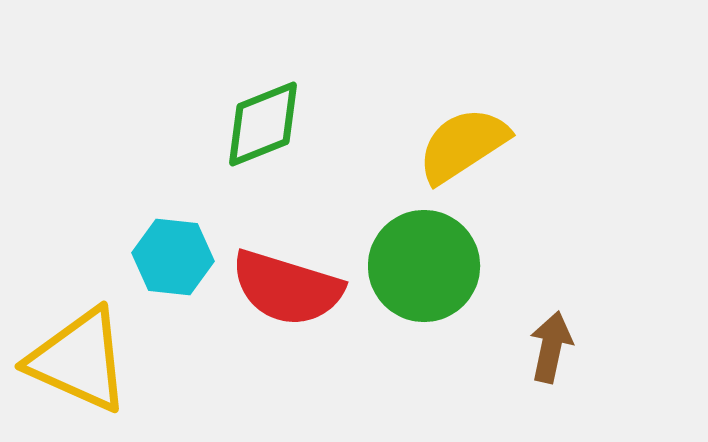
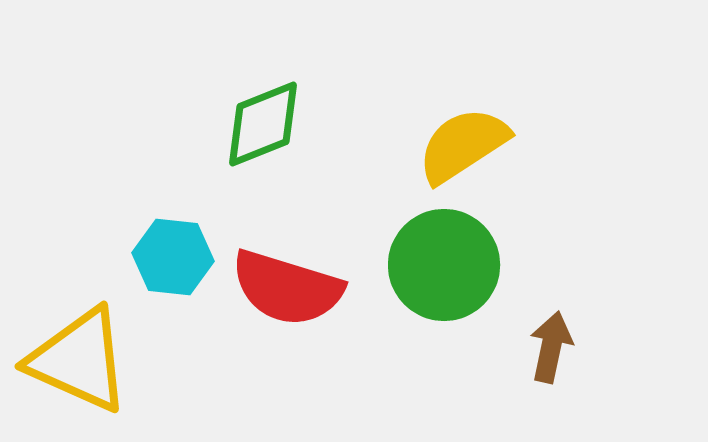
green circle: moved 20 px right, 1 px up
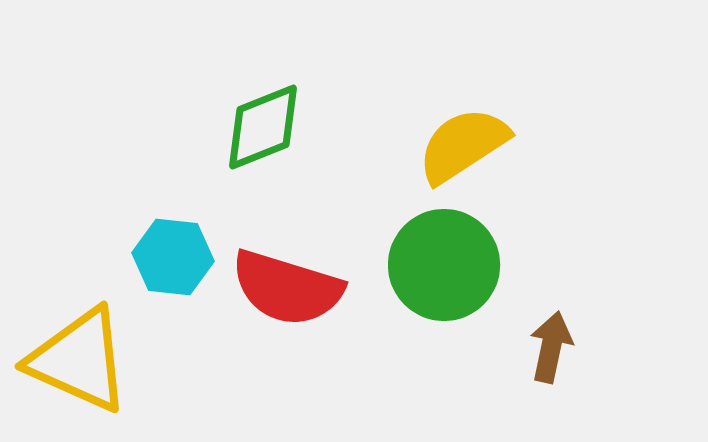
green diamond: moved 3 px down
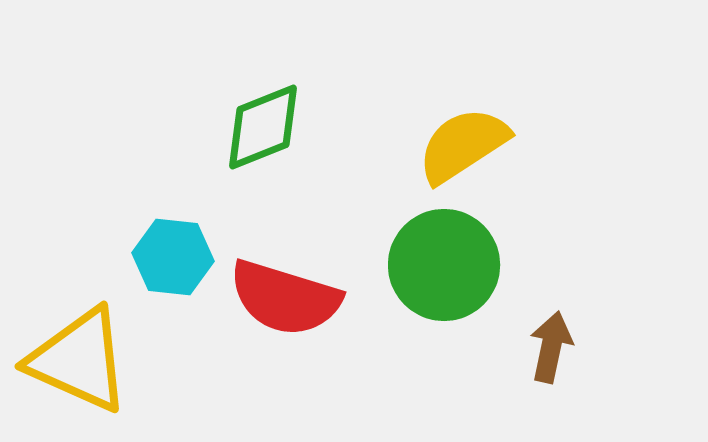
red semicircle: moved 2 px left, 10 px down
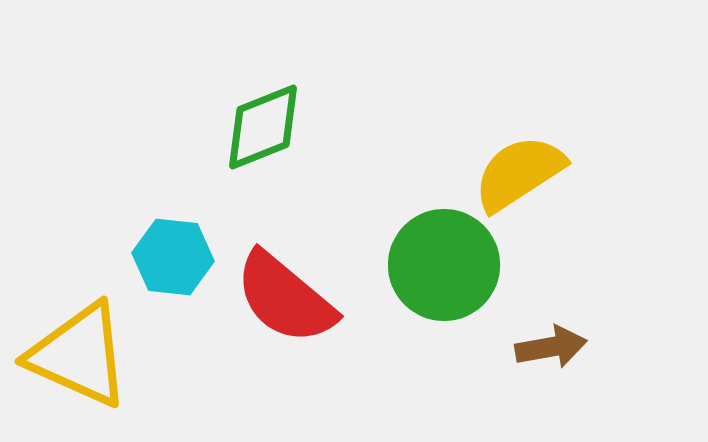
yellow semicircle: moved 56 px right, 28 px down
red semicircle: rotated 23 degrees clockwise
brown arrow: rotated 68 degrees clockwise
yellow triangle: moved 5 px up
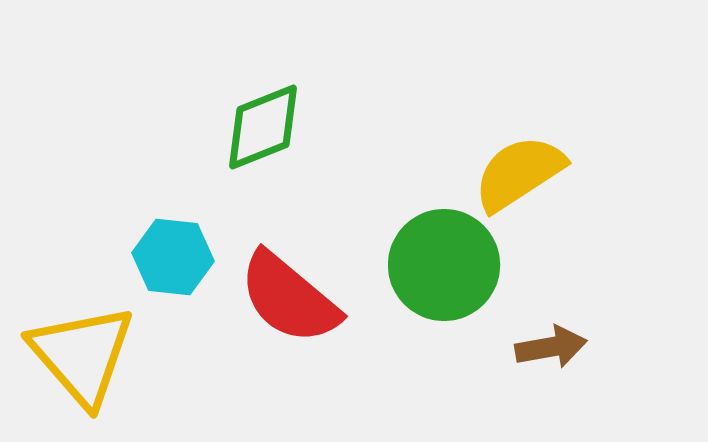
red semicircle: moved 4 px right
yellow triangle: moved 3 px right; rotated 25 degrees clockwise
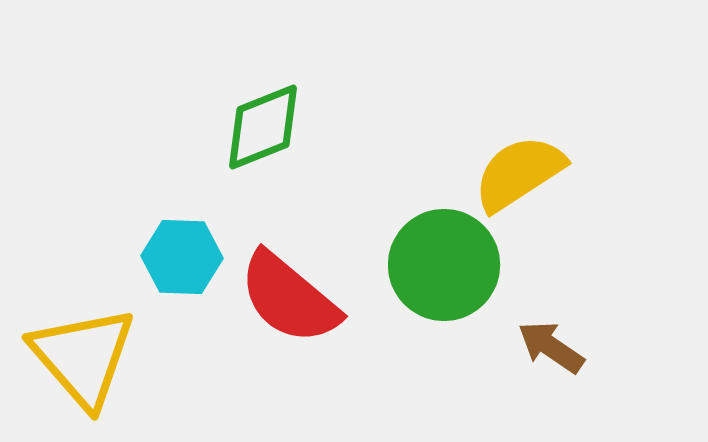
cyan hexagon: moved 9 px right; rotated 4 degrees counterclockwise
brown arrow: rotated 136 degrees counterclockwise
yellow triangle: moved 1 px right, 2 px down
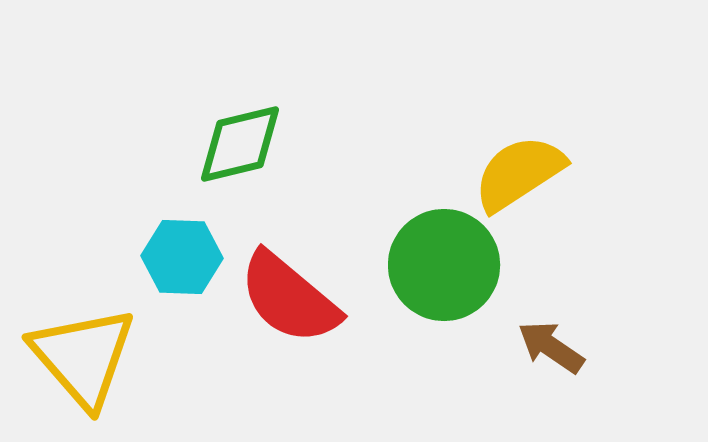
green diamond: moved 23 px left, 17 px down; rotated 8 degrees clockwise
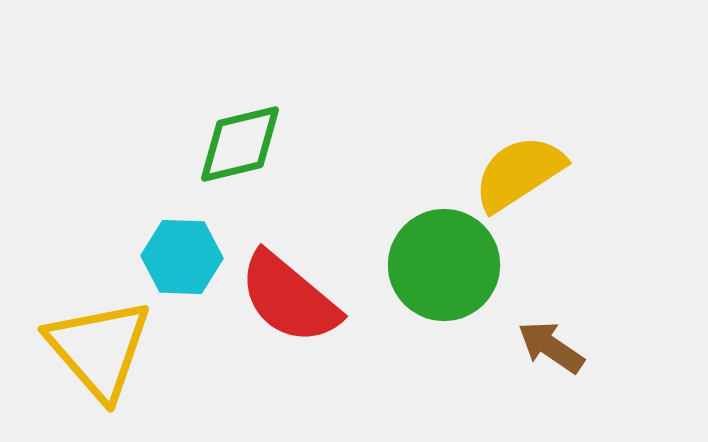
yellow triangle: moved 16 px right, 8 px up
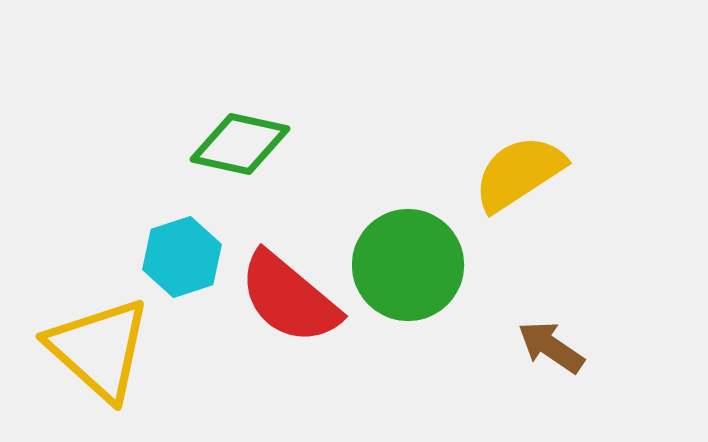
green diamond: rotated 26 degrees clockwise
cyan hexagon: rotated 20 degrees counterclockwise
green circle: moved 36 px left
yellow triangle: rotated 7 degrees counterclockwise
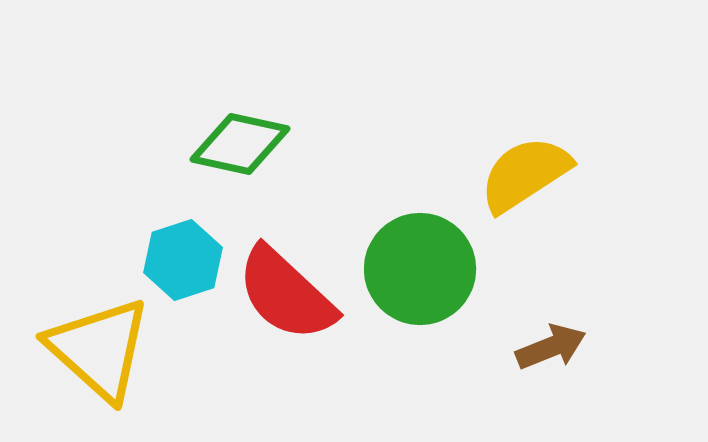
yellow semicircle: moved 6 px right, 1 px down
cyan hexagon: moved 1 px right, 3 px down
green circle: moved 12 px right, 4 px down
red semicircle: moved 3 px left, 4 px up; rotated 3 degrees clockwise
brown arrow: rotated 124 degrees clockwise
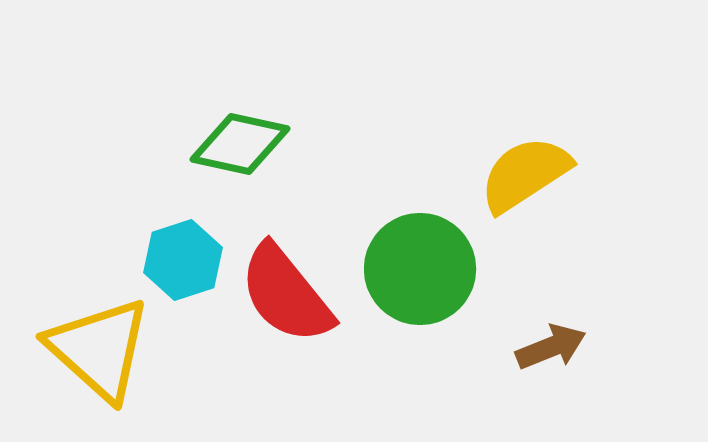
red semicircle: rotated 8 degrees clockwise
